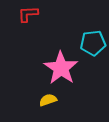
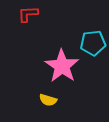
pink star: moved 1 px right, 2 px up
yellow semicircle: rotated 144 degrees counterclockwise
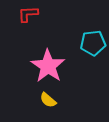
pink star: moved 14 px left
yellow semicircle: rotated 24 degrees clockwise
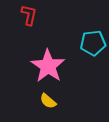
red L-shape: moved 1 px right, 1 px down; rotated 105 degrees clockwise
yellow semicircle: moved 1 px down
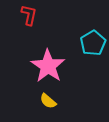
cyan pentagon: rotated 25 degrees counterclockwise
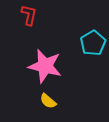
pink star: moved 3 px left; rotated 20 degrees counterclockwise
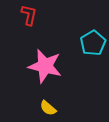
yellow semicircle: moved 7 px down
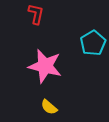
red L-shape: moved 7 px right, 1 px up
yellow semicircle: moved 1 px right, 1 px up
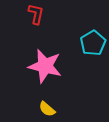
yellow semicircle: moved 2 px left, 2 px down
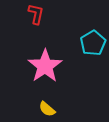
pink star: rotated 24 degrees clockwise
